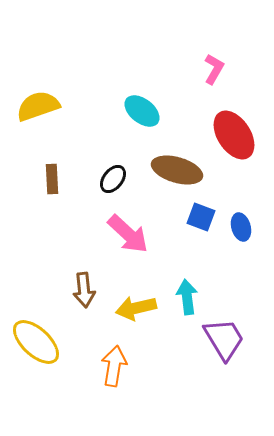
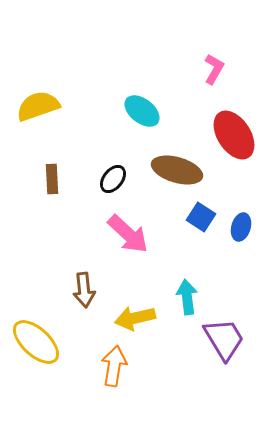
blue square: rotated 12 degrees clockwise
blue ellipse: rotated 32 degrees clockwise
yellow arrow: moved 1 px left, 10 px down
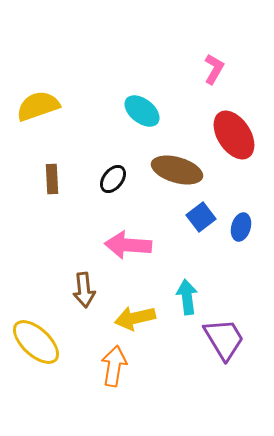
blue square: rotated 20 degrees clockwise
pink arrow: moved 11 px down; rotated 141 degrees clockwise
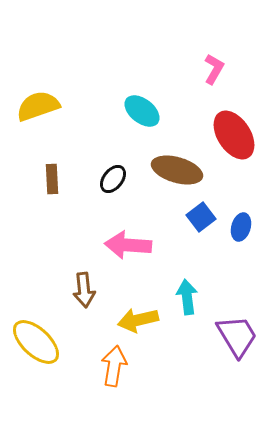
yellow arrow: moved 3 px right, 2 px down
purple trapezoid: moved 13 px right, 3 px up
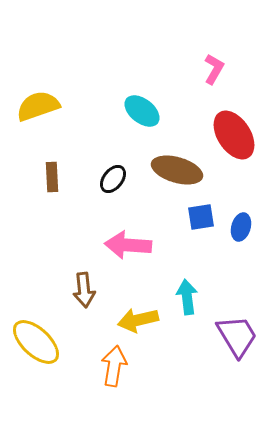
brown rectangle: moved 2 px up
blue square: rotated 28 degrees clockwise
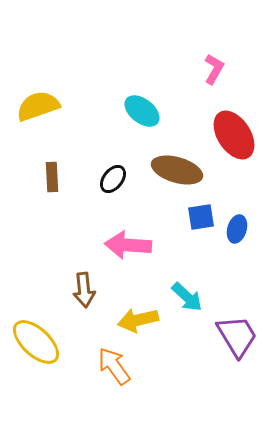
blue ellipse: moved 4 px left, 2 px down
cyan arrow: rotated 140 degrees clockwise
orange arrow: rotated 45 degrees counterclockwise
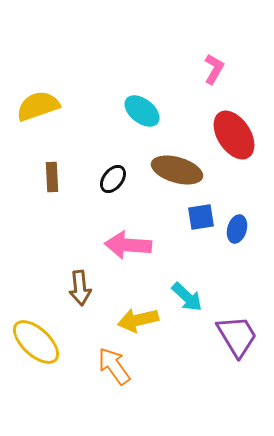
brown arrow: moved 4 px left, 2 px up
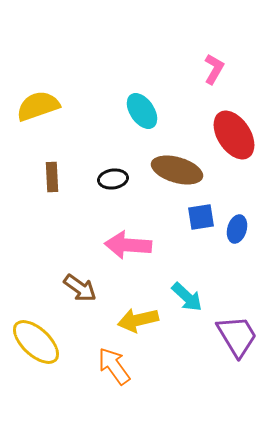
cyan ellipse: rotated 18 degrees clockwise
black ellipse: rotated 44 degrees clockwise
brown arrow: rotated 48 degrees counterclockwise
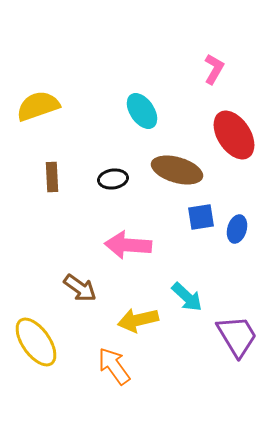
yellow ellipse: rotated 12 degrees clockwise
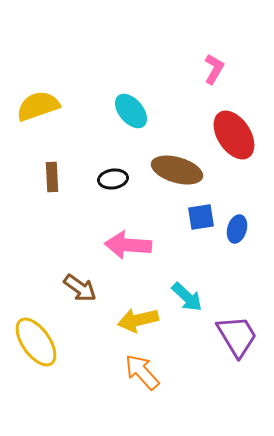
cyan ellipse: moved 11 px left; rotated 6 degrees counterclockwise
orange arrow: moved 28 px right, 6 px down; rotated 6 degrees counterclockwise
